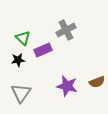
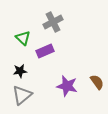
gray cross: moved 13 px left, 8 px up
purple rectangle: moved 2 px right, 1 px down
black star: moved 2 px right, 11 px down
brown semicircle: rotated 105 degrees counterclockwise
gray triangle: moved 1 px right, 2 px down; rotated 15 degrees clockwise
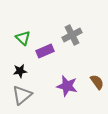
gray cross: moved 19 px right, 13 px down
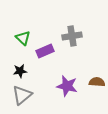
gray cross: moved 1 px down; rotated 18 degrees clockwise
brown semicircle: rotated 49 degrees counterclockwise
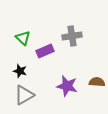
black star: rotated 24 degrees clockwise
gray triangle: moved 2 px right; rotated 10 degrees clockwise
